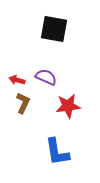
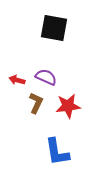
black square: moved 1 px up
brown L-shape: moved 13 px right
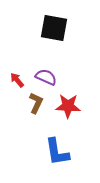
red arrow: rotated 35 degrees clockwise
red star: rotated 10 degrees clockwise
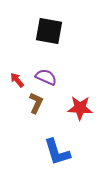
black square: moved 5 px left, 3 px down
red star: moved 12 px right, 2 px down
blue L-shape: rotated 8 degrees counterclockwise
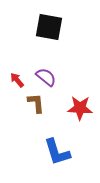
black square: moved 4 px up
purple semicircle: rotated 15 degrees clockwise
brown L-shape: rotated 30 degrees counterclockwise
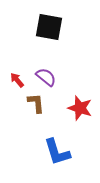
red star: rotated 15 degrees clockwise
